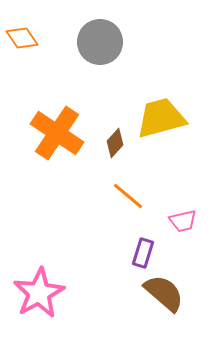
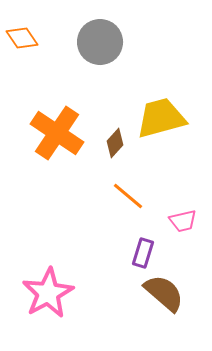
pink star: moved 9 px right
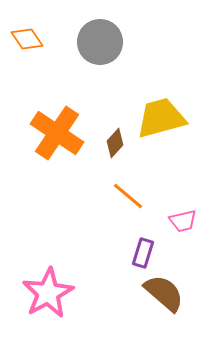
orange diamond: moved 5 px right, 1 px down
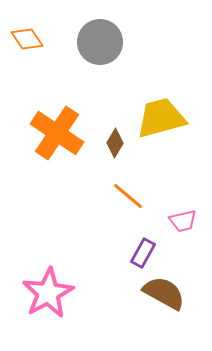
brown diamond: rotated 12 degrees counterclockwise
purple rectangle: rotated 12 degrees clockwise
brown semicircle: rotated 12 degrees counterclockwise
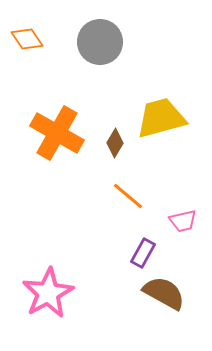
orange cross: rotated 4 degrees counterclockwise
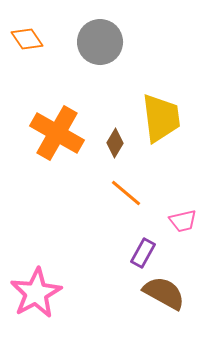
yellow trapezoid: rotated 98 degrees clockwise
orange line: moved 2 px left, 3 px up
pink star: moved 12 px left
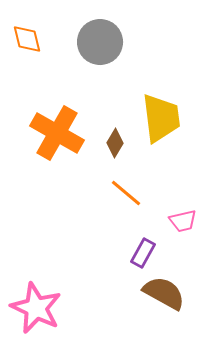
orange diamond: rotated 20 degrees clockwise
pink star: moved 15 px down; rotated 18 degrees counterclockwise
